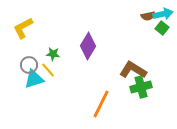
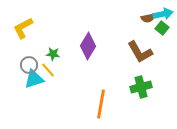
brown semicircle: moved 2 px down
brown L-shape: moved 7 px right, 18 px up; rotated 152 degrees counterclockwise
orange line: rotated 16 degrees counterclockwise
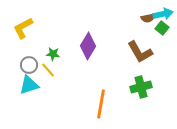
cyan triangle: moved 5 px left, 6 px down
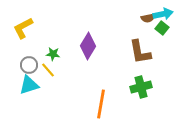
brown L-shape: rotated 20 degrees clockwise
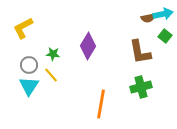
green square: moved 3 px right, 8 px down
yellow line: moved 3 px right, 5 px down
cyan triangle: moved 1 px down; rotated 40 degrees counterclockwise
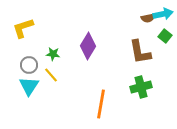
yellow L-shape: rotated 10 degrees clockwise
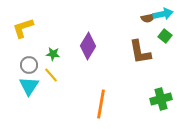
green cross: moved 20 px right, 12 px down
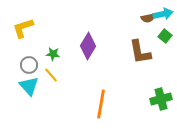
cyan triangle: rotated 15 degrees counterclockwise
